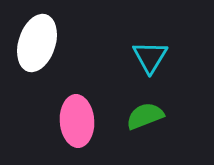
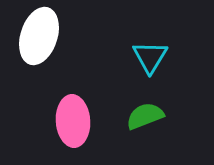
white ellipse: moved 2 px right, 7 px up
pink ellipse: moved 4 px left
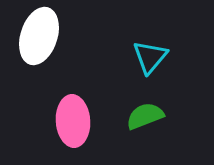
cyan triangle: rotated 9 degrees clockwise
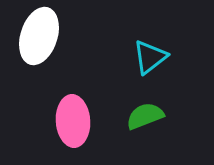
cyan triangle: rotated 12 degrees clockwise
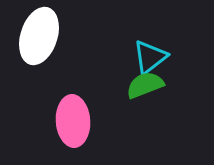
green semicircle: moved 31 px up
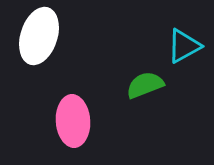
cyan triangle: moved 34 px right, 11 px up; rotated 9 degrees clockwise
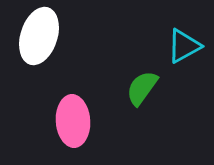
green semicircle: moved 3 px left, 3 px down; rotated 33 degrees counterclockwise
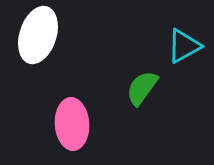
white ellipse: moved 1 px left, 1 px up
pink ellipse: moved 1 px left, 3 px down
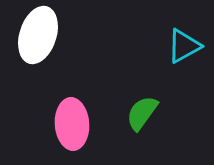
green semicircle: moved 25 px down
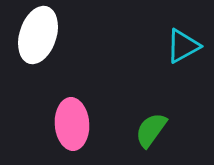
cyan triangle: moved 1 px left
green semicircle: moved 9 px right, 17 px down
